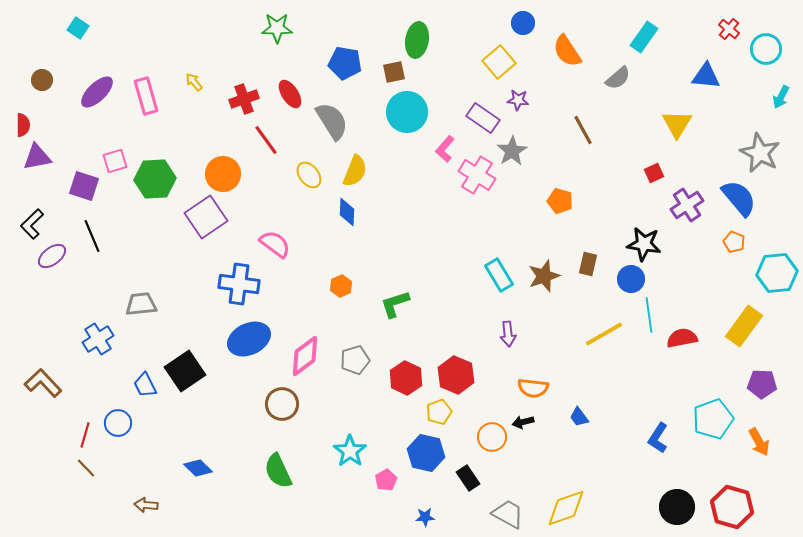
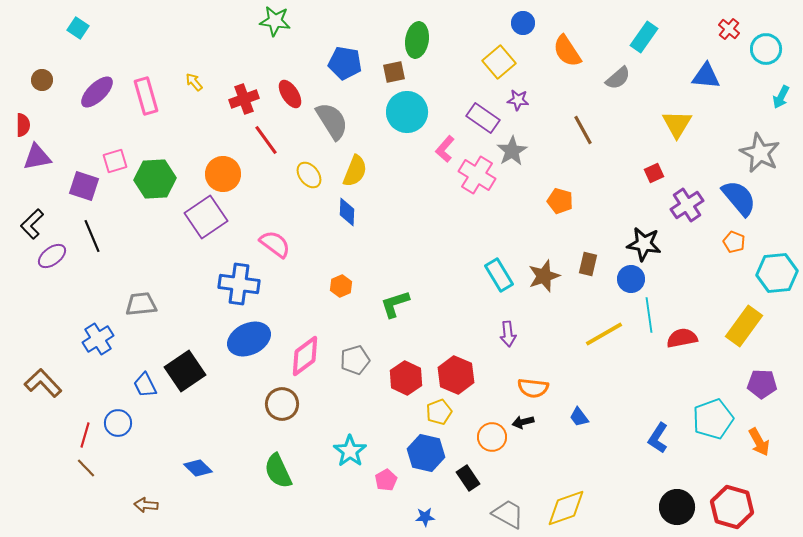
green star at (277, 28): moved 2 px left, 7 px up; rotated 8 degrees clockwise
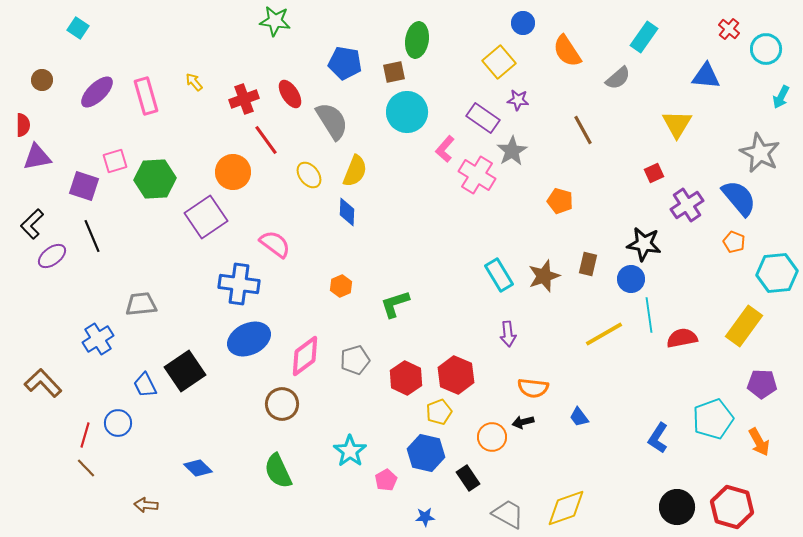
orange circle at (223, 174): moved 10 px right, 2 px up
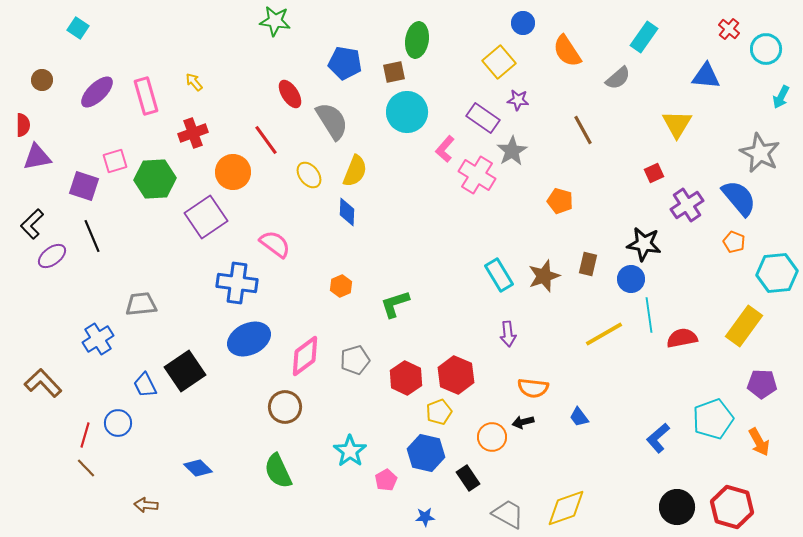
red cross at (244, 99): moved 51 px left, 34 px down
blue cross at (239, 284): moved 2 px left, 1 px up
brown circle at (282, 404): moved 3 px right, 3 px down
blue L-shape at (658, 438): rotated 16 degrees clockwise
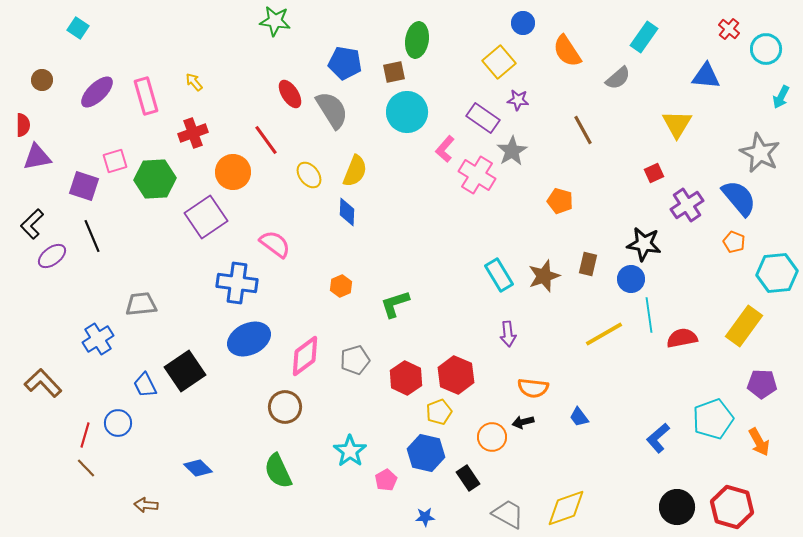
gray semicircle at (332, 121): moved 11 px up
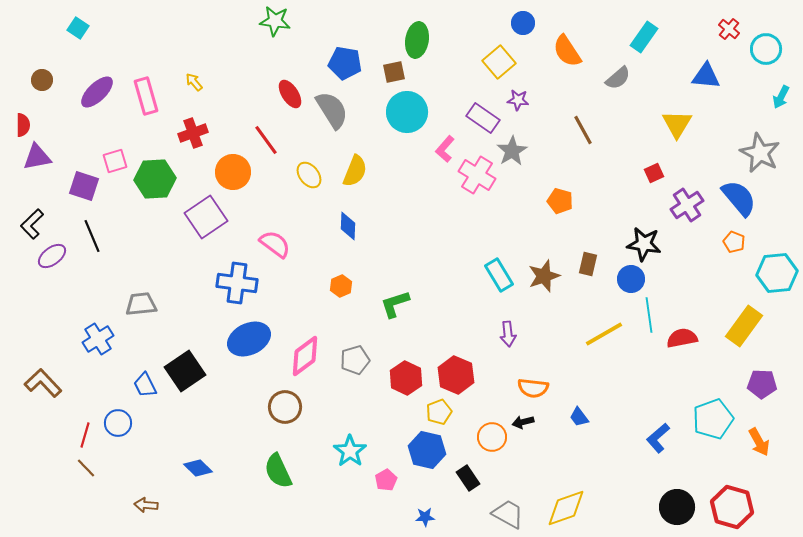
blue diamond at (347, 212): moved 1 px right, 14 px down
blue hexagon at (426, 453): moved 1 px right, 3 px up
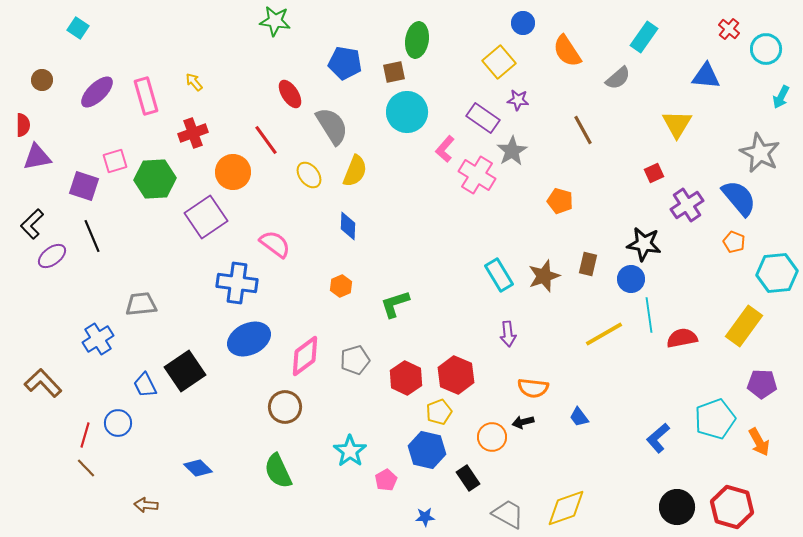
gray semicircle at (332, 110): moved 16 px down
cyan pentagon at (713, 419): moved 2 px right
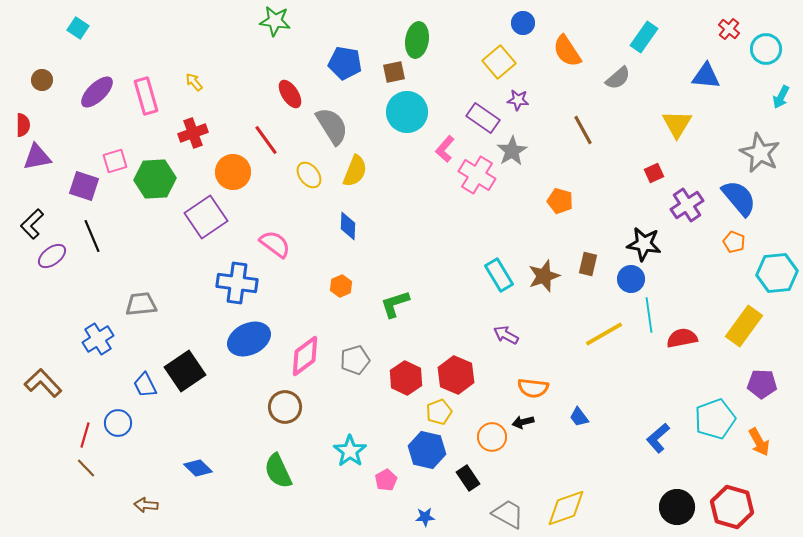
purple arrow at (508, 334): moved 2 px left, 1 px down; rotated 125 degrees clockwise
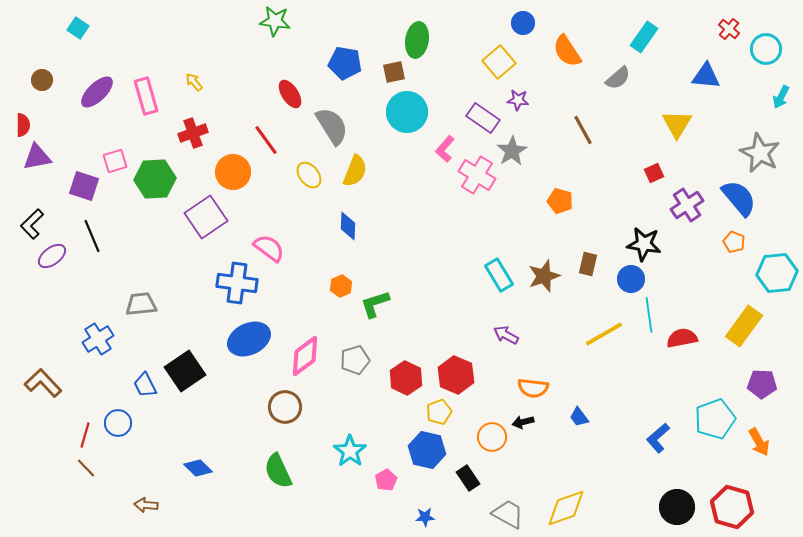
pink semicircle at (275, 244): moved 6 px left, 4 px down
green L-shape at (395, 304): moved 20 px left
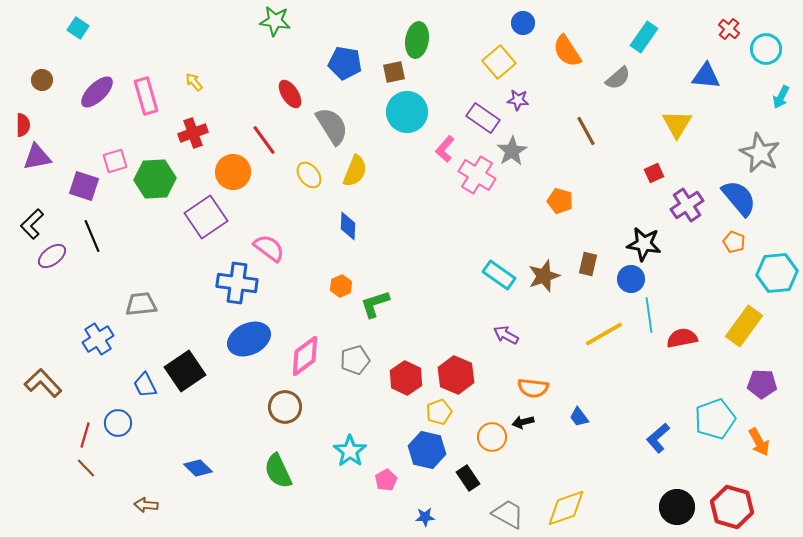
brown line at (583, 130): moved 3 px right, 1 px down
red line at (266, 140): moved 2 px left
cyan rectangle at (499, 275): rotated 24 degrees counterclockwise
